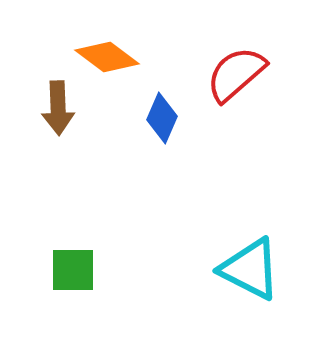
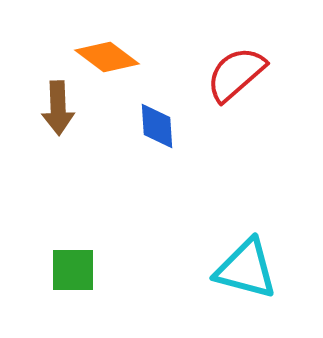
blue diamond: moved 5 px left, 8 px down; rotated 27 degrees counterclockwise
cyan triangle: moved 4 px left; rotated 12 degrees counterclockwise
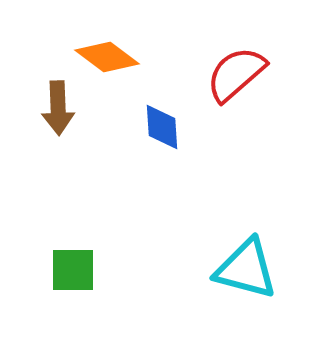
blue diamond: moved 5 px right, 1 px down
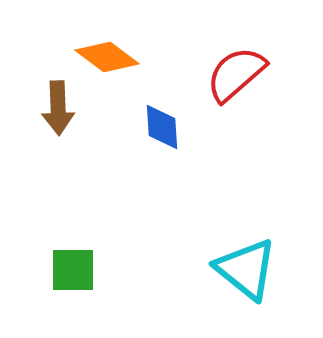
cyan triangle: rotated 24 degrees clockwise
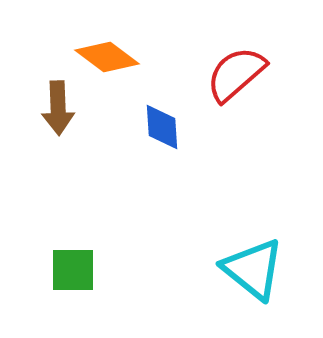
cyan triangle: moved 7 px right
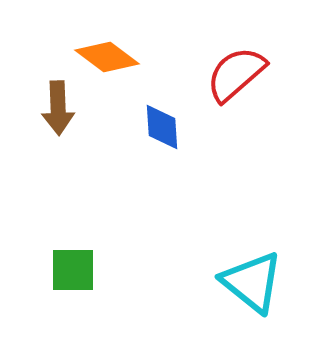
cyan triangle: moved 1 px left, 13 px down
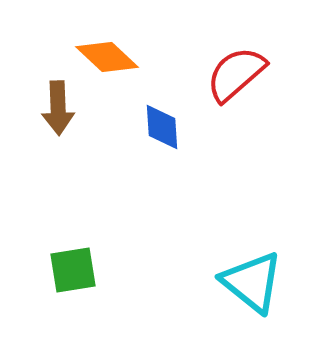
orange diamond: rotated 6 degrees clockwise
green square: rotated 9 degrees counterclockwise
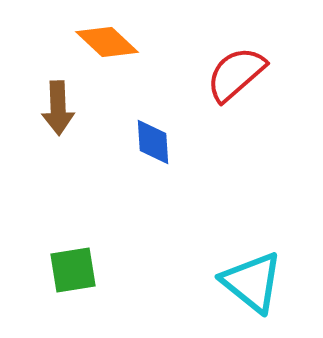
orange diamond: moved 15 px up
blue diamond: moved 9 px left, 15 px down
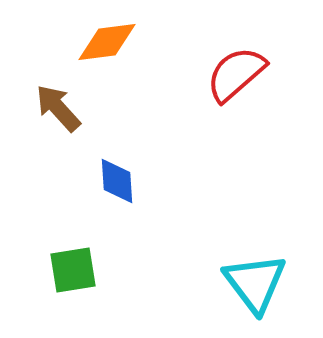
orange diamond: rotated 50 degrees counterclockwise
brown arrow: rotated 140 degrees clockwise
blue diamond: moved 36 px left, 39 px down
cyan triangle: moved 3 px right, 1 px down; rotated 14 degrees clockwise
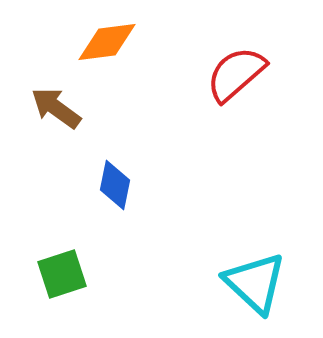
brown arrow: moved 2 px left; rotated 12 degrees counterclockwise
blue diamond: moved 2 px left, 4 px down; rotated 15 degrees clockwise
green square: moved 11 px left, 4 px down; rotated 9 degrees counterclockwise
cyan triangle: rotated 10 degrees counterclockwise
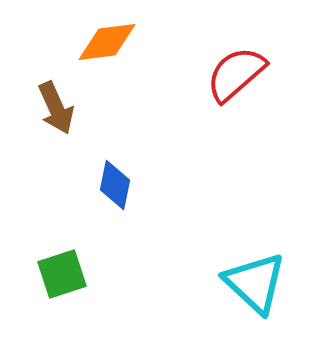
brown arrow: rotated 150 degrees counterclockwise
